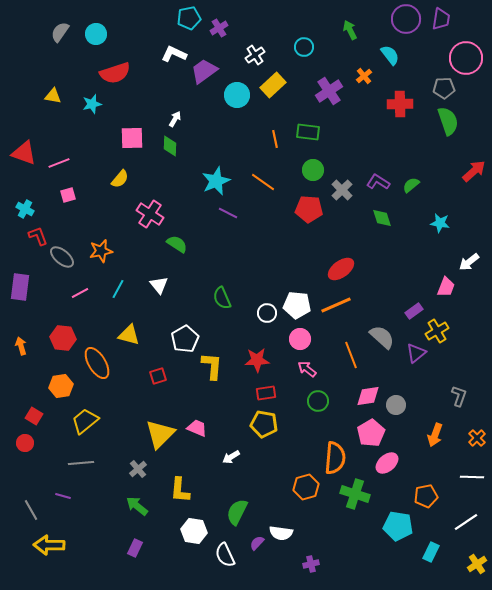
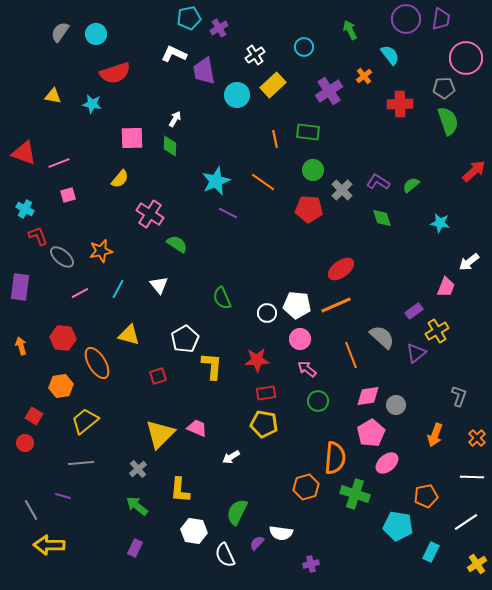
purple trapezoid at (204, 71): rotated 64 degrees counterclockwise
cyan star at (92, 104): rotated 24 degrees clockwise
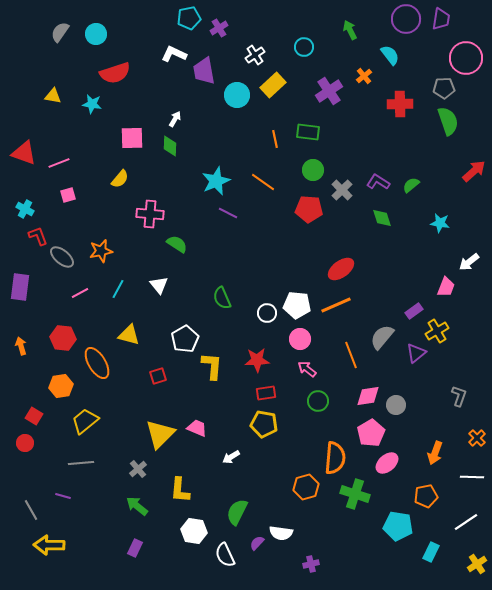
pink cross at (150, 214): rotated 28 degrees counterclockwise
gray semicircle at (382, 337): rotated 92 degrees counterclockwise
orange arrow at (435, 435): moved 18 px down
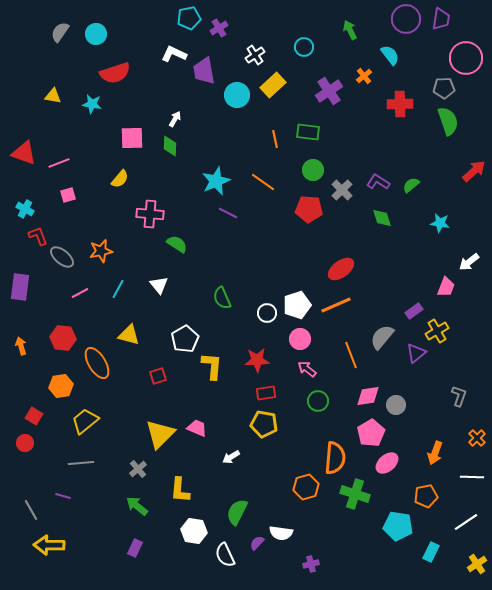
white pentagon at (297, 305): rotated 24 degrees counterclockwise
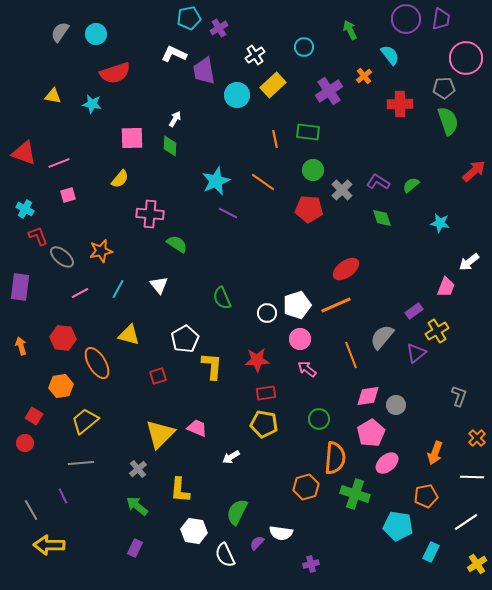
red ellipse at (341, 269): moved 5 px right
green circle at (318, 401): moved 1 px right, 18 px down
purple line at (63, 496): rotated 49 degrees clockwise
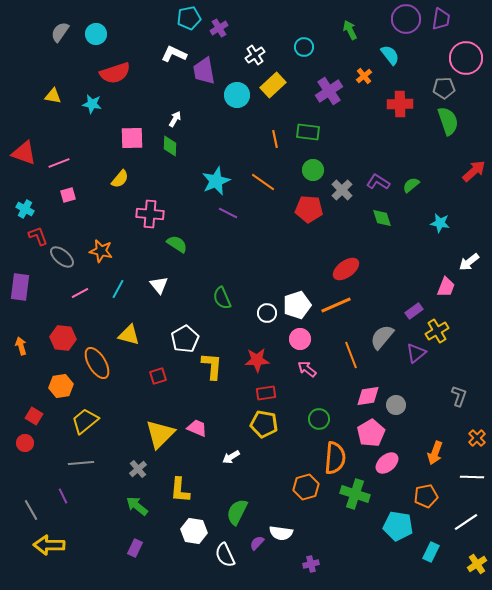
orange star at (101, 251): rotated 25 degrees clockwise
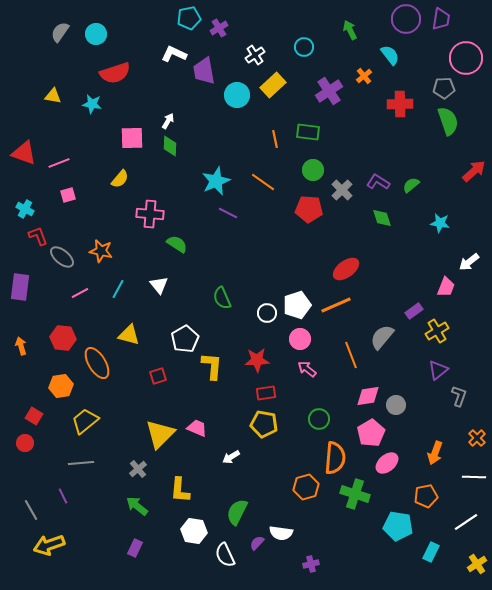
white arrow at (175, 119): moved 7 px left, 2 px down
purple triangle at (416, 353): moved 22 px right, 17 px down
white line at (472, 477): moved 2 px right
yellow arrow at (49, 545): rotated 20 degrees counterclockwise
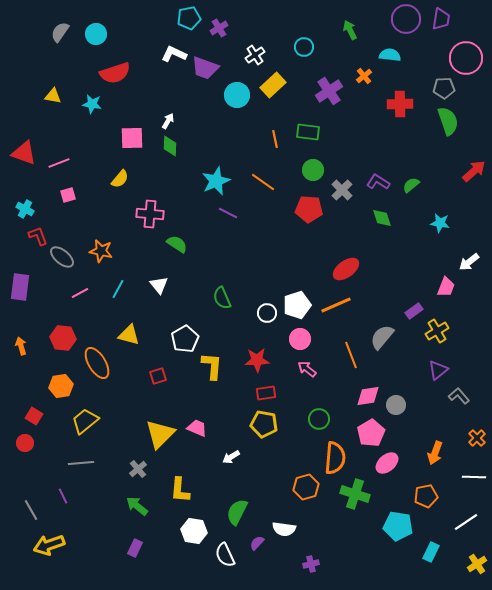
cyan semicircle at (390, 55): rotated 45 degrees counterclockwise
purple trapezoid at (204, 71): moved 1 px right, 3 px up; rotated 60 degrees counterclockwise
gray L-shape at (459, 396): rotated 60 degrees counterclockwise
white semicircle at (281, 533): moved 3 px right, 4 px up
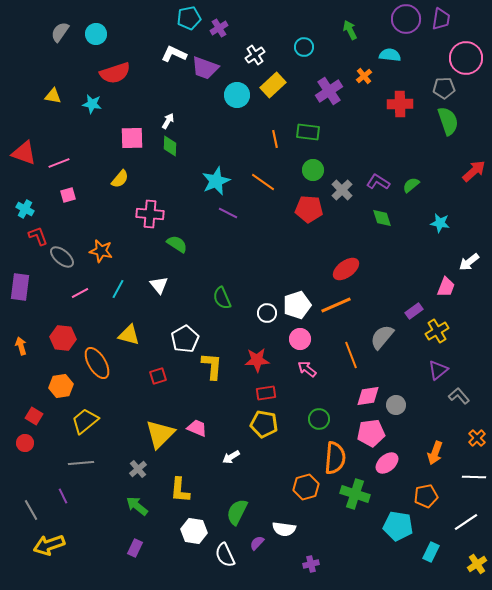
pink pentagon at (371, 433): rotated 24 degrees clockwise
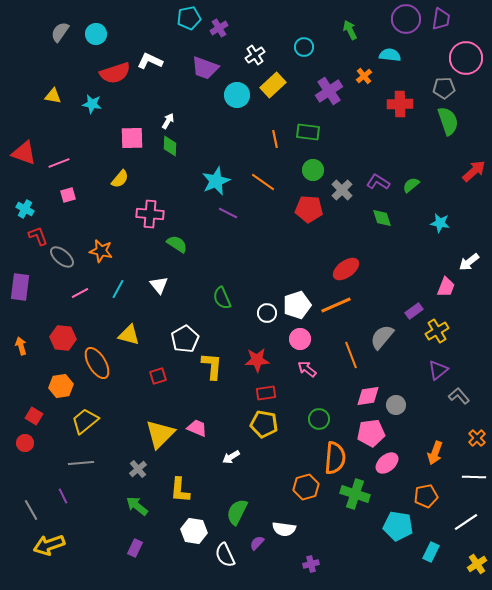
white L-shape at (174, 54): moved 24 px left, 7 px down
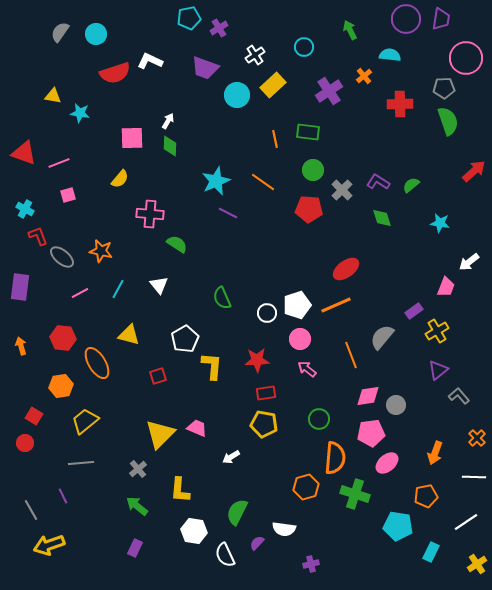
cyan star at (92, 104): moved 12 px left, 9 px down
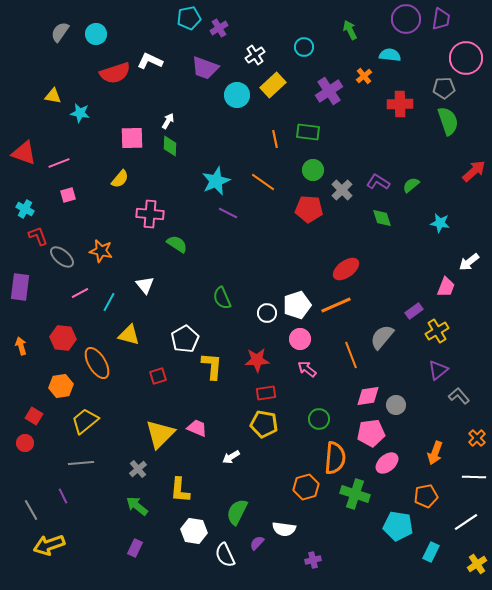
white triangle at (159, 285): moved 14 px left
cyan line at (118, 289): moved 9 px left, 13 px down
purple cross at (311, 564): moved 2 px right, 4 px up
